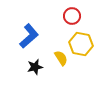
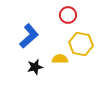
red circle: moved 4 px left, 1 px up
yellow semicircle: moved 1 px left, 1 px down; rotated 56 degrees counterclockwise
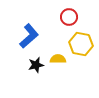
red circle: moved 1 px right, 2 px down
yellow semicircle: moved 2 px left
black star: moved 1 px right, 2 px up
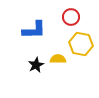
red circle: moved 2 px right
blue L-shape: moved 5 px right, 6 px up; rotated 40 degrees clockwise
black star: rotated 14 degrees counterclockwise
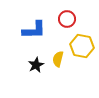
red circle: moved 4 px left, 2 px down
yellow hexagon: moved 1 px right, 2 px down
yellow semicircle: rotated 77 degrees counterclockwise
